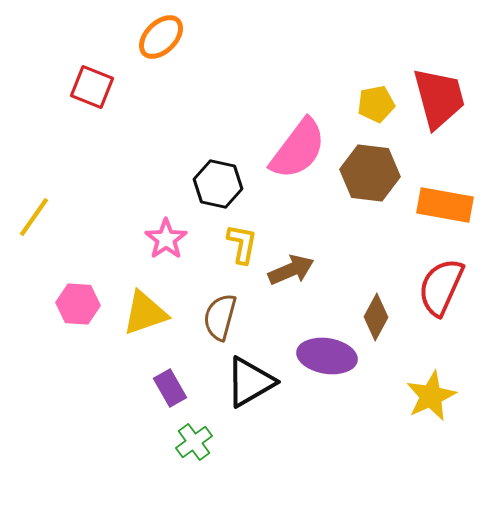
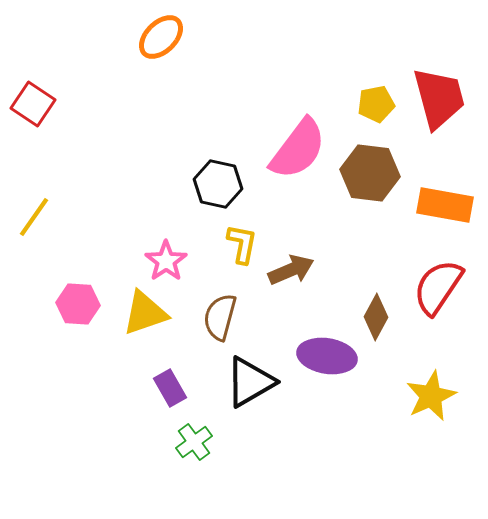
red square: moved 59 px left, 17 px down; rotated 12 degrees clockwise
pink star: moved 22 px down
red semicircle: moved 3 px left; rotated 10 degrees clockwise
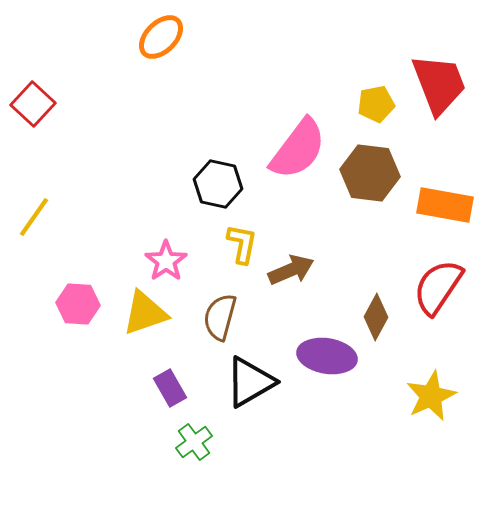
red trapezoid: moved 14 px up; rotated 6 degrees counterclockwise
red square: rotated 9 degrees clockwise
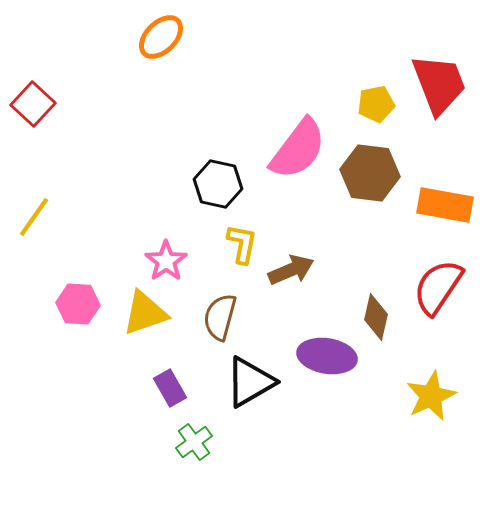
brown diamond: rotated 15 degrees counterclockwise
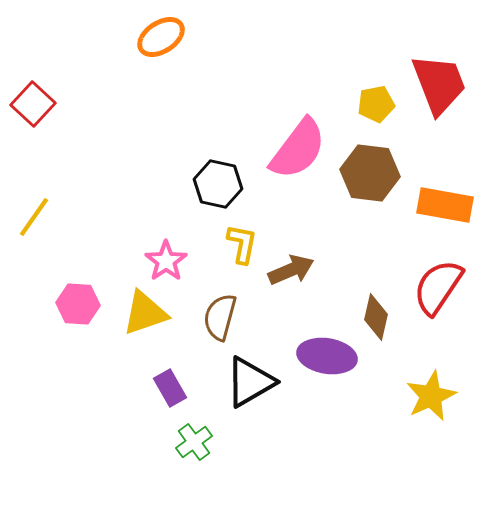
orange ellipse: rotated 12 degrees clockwise
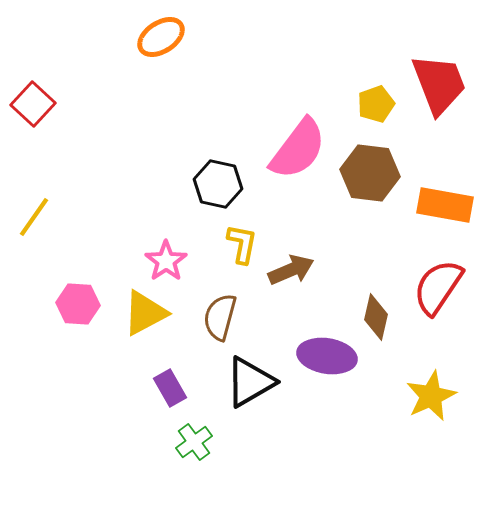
yellow pentagon: rotated 9 degrees counterclockwise
yellow triangle: rotated 9 degrees counterclockwise
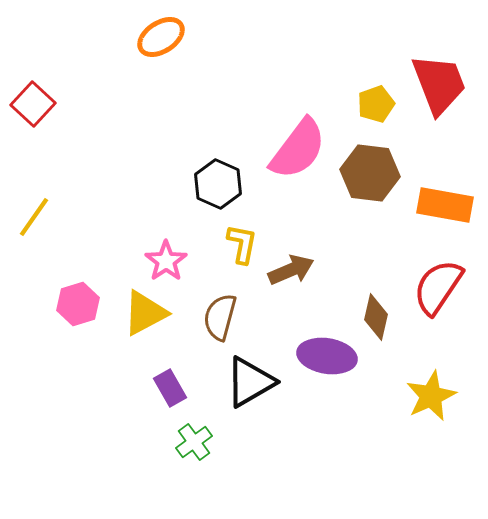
black hexagon: rotated 12 degrees clockwise
pink hexagon: rotated 21 degrees counterclockwise
